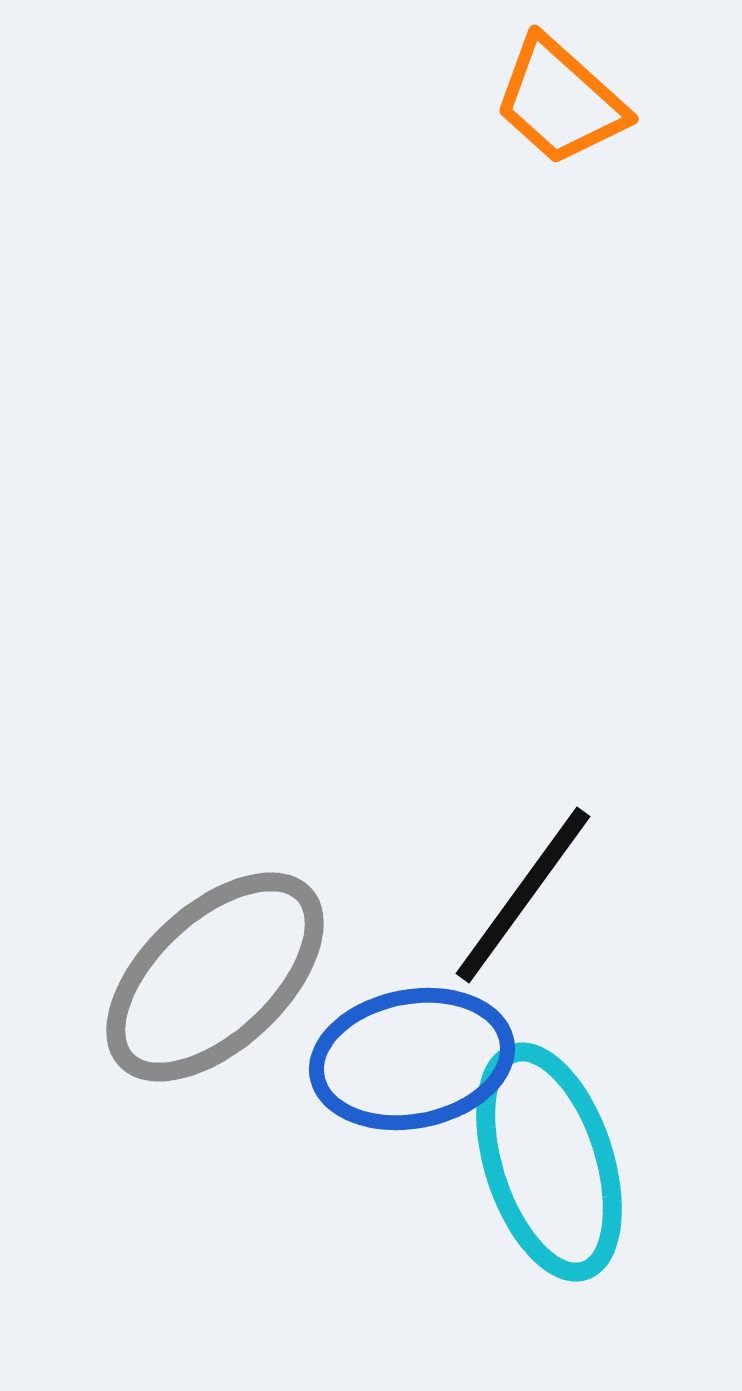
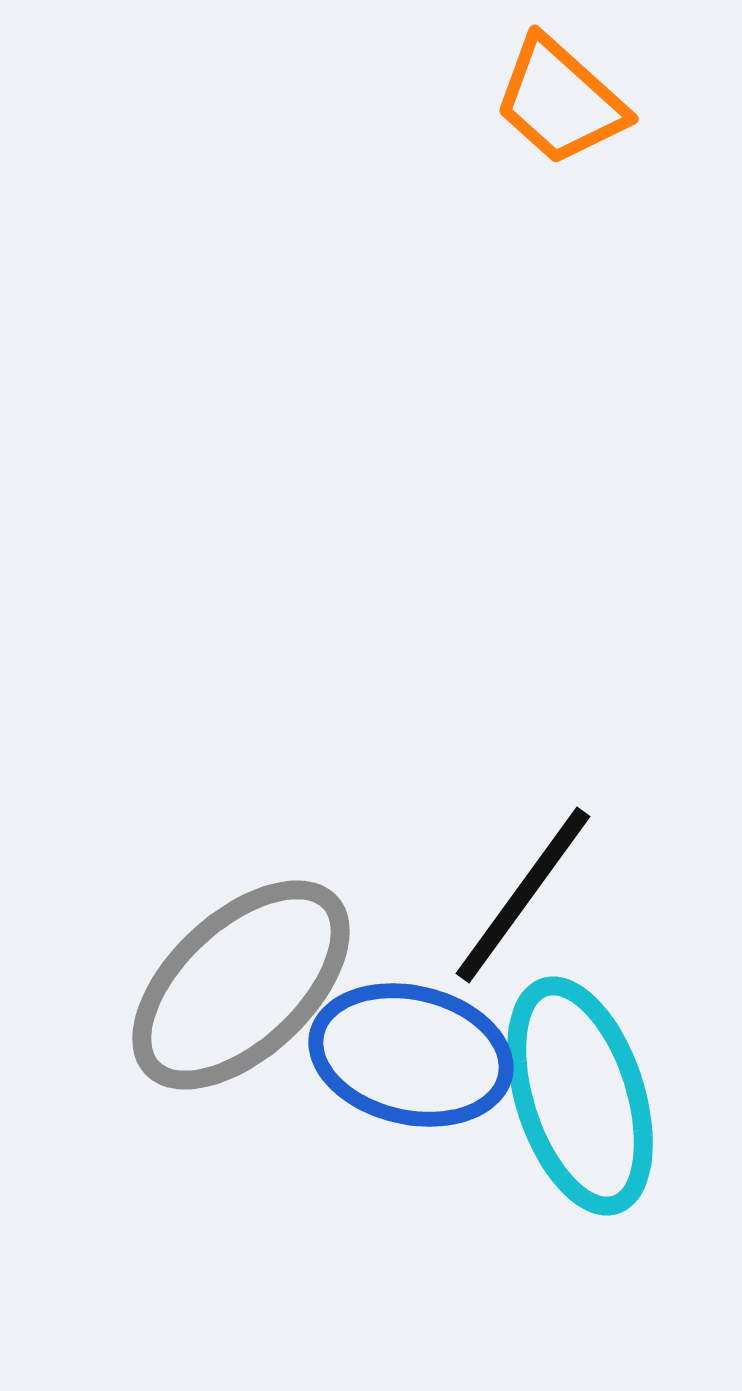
gray ellipse: moved 26 px right, 8 px down
blue ellipse: moved 1 px left, 4 px up; rotated 24 degrees clockwise
cyan ellipse: moved 31 px right, 66 px up
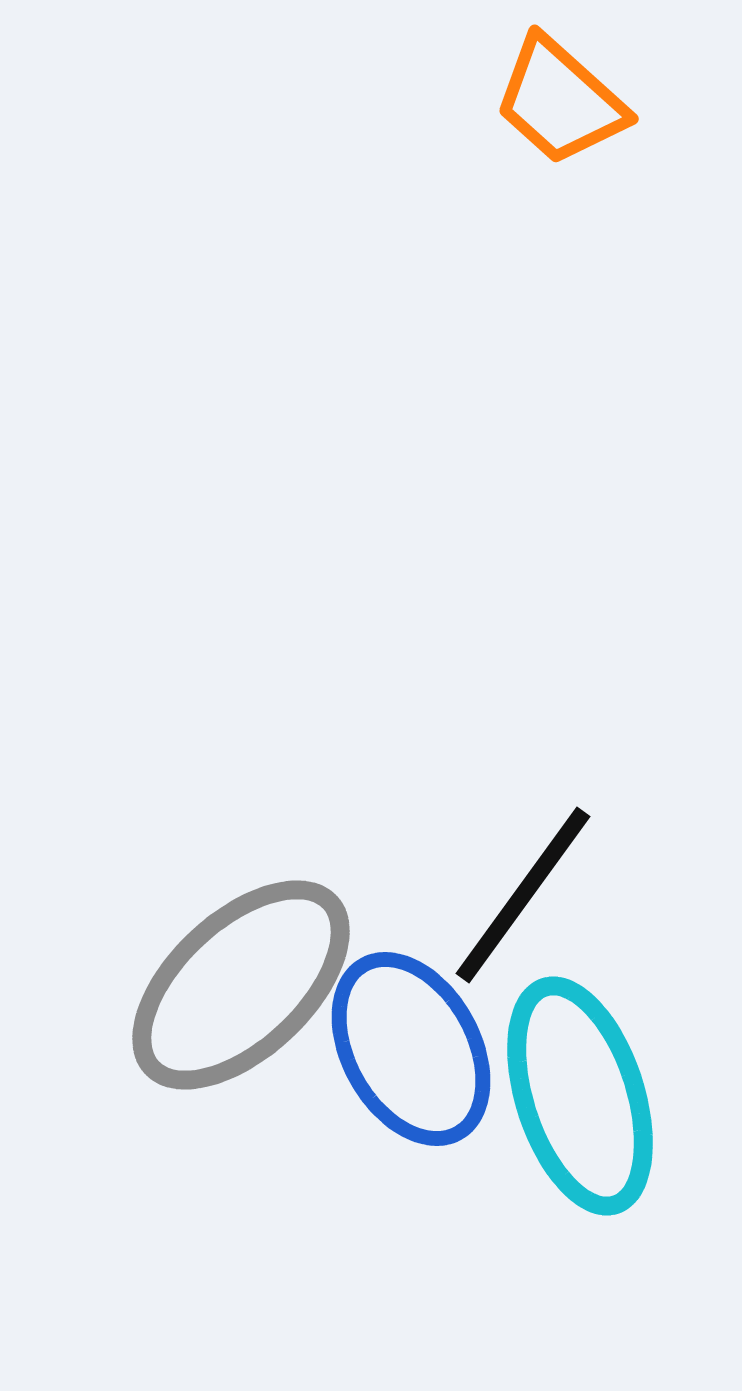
blue ellipse: moved 6 px up; rotated 48 degrees clockwise
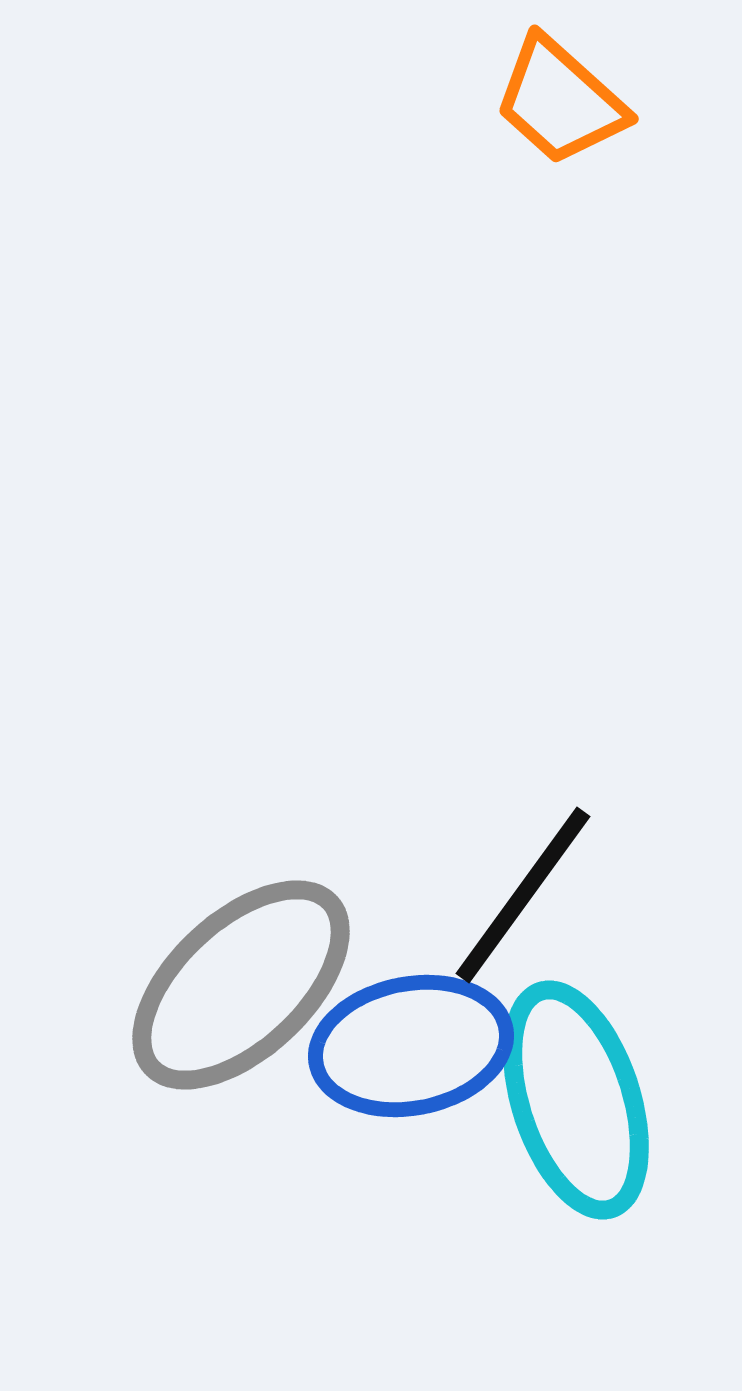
blue ellipse: moved 3 px up; rotated 72 degrees counterclockwise
cyan ellipse: moved 4 px left, 4 px down
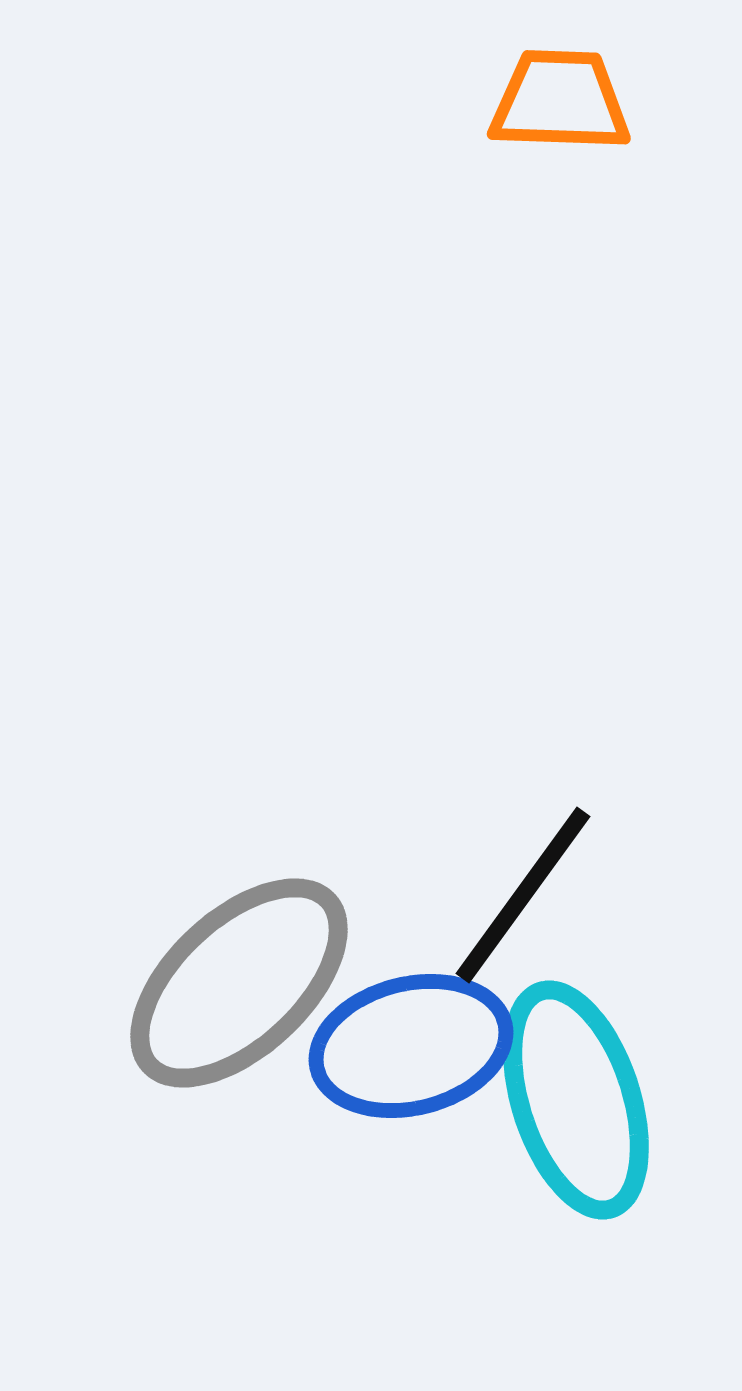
orange trapezoid: rotated 140 degrees clockwise
gray ellipse: moved 2 px left, 2 px up
blue ellipse: rotated 3 degrees counterclockwise
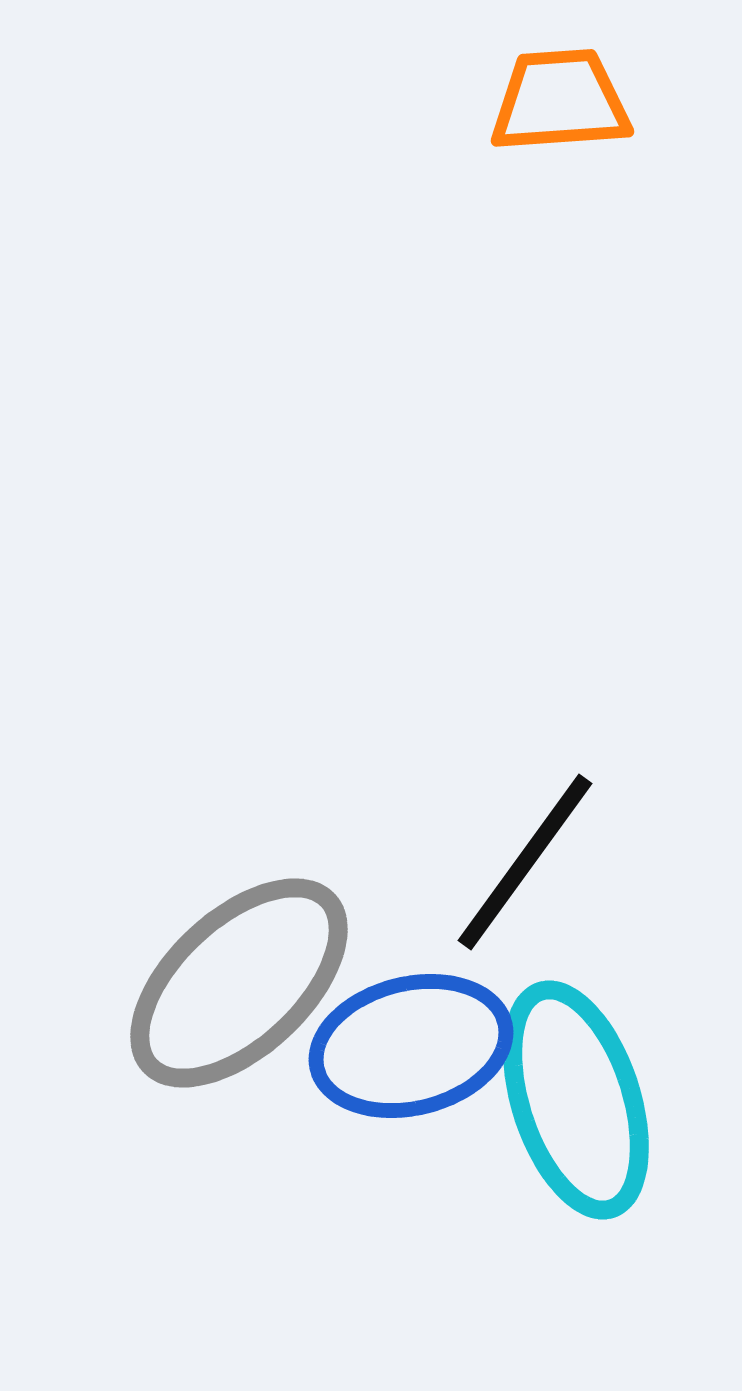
orange trapezoid: rotated 6 degrees counterclockwise
black line: moved 2 px right, 33 px up
